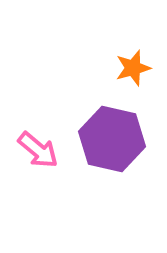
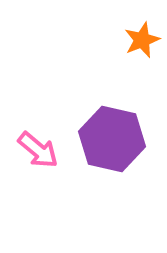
orange star: moved 9 px right, 28 px up; rotated 6 degrees counterclockwise
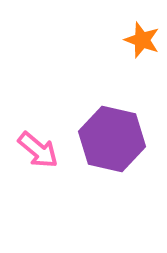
orange star: rotated 30 degrees counterclockwise
